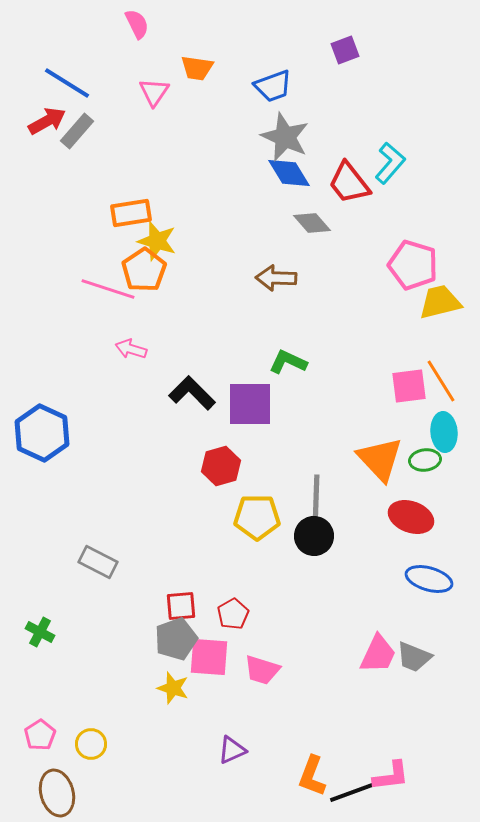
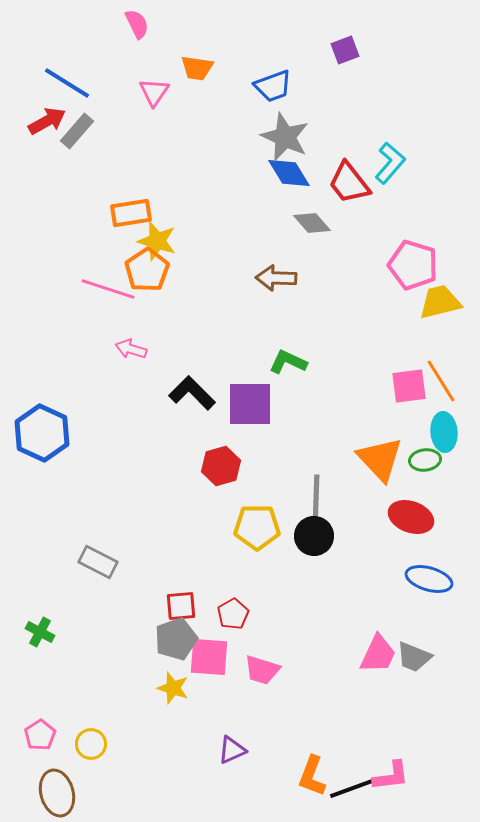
orange pentagon at (144, 270): moved 3 px right
yellow pentagon at (257, 517): moved 10 px down
black line at (353, 792): moved 4 px up
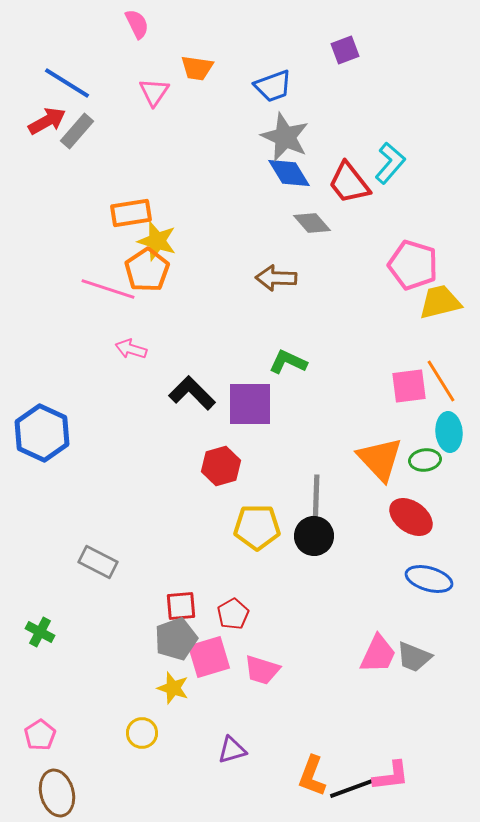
cyan ellipse at (444, 432): moved 5 px right
red ellipse at (411, 517): rotated 15 degrees clockwise
pink square at (209, 657): rotated 21 degrees counterclockwise
yellow circle at (91, 744): moved 51 px right, 11 px up
purple triangle at (232, 750): rotated 8 degrees clockwise
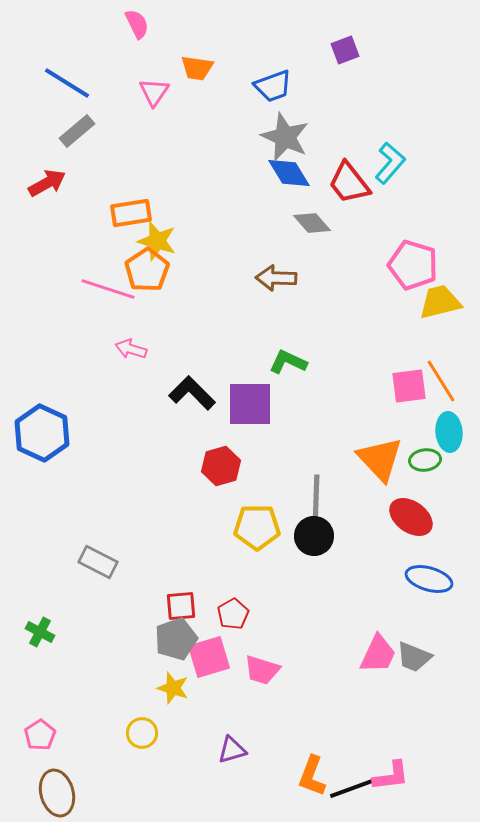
red arrow at (47, 121): moved 62 px down
gray rectangle at (77, 131): rotated 9 degrees clockwise
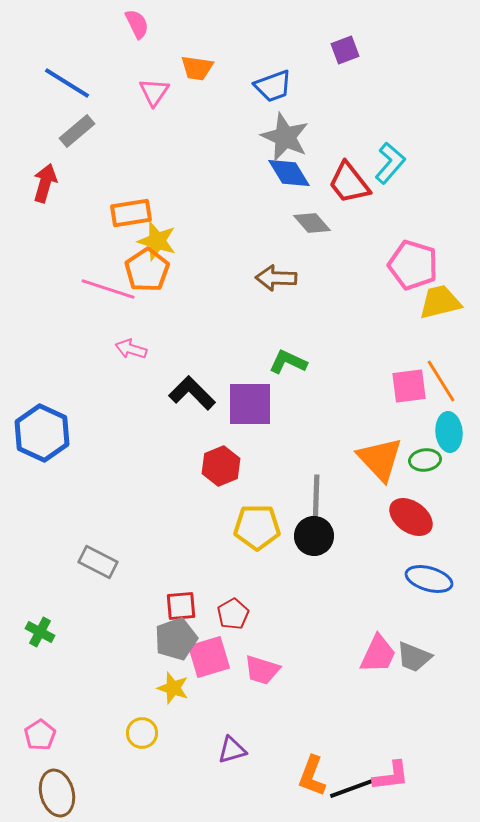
red arrow at (47, 183): moved 2 px left; rotated 45 degrees counterclockwise
red hexagon at (221, 466): rotated 6 degrees counterclockwise
